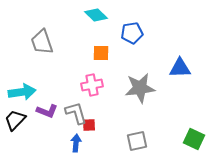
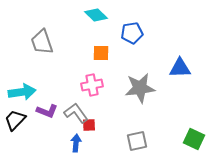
gray L-shape: rotated 20 degrees counterclockwise
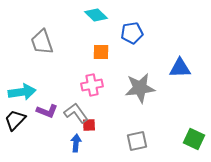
orange square: moved 1 px up
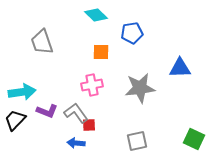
blue arrow: rotated 90 degrees counterclockwise
